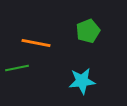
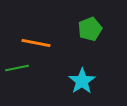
green pentagon: moved 2 px right, 2 px up
cyan star: rotated 28 degrees counterclockwise
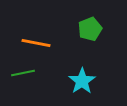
green line: moved 6 px right, 5 px down
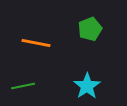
green line: moved 13 px down
cyan star: moved 5 px right, 5 px down
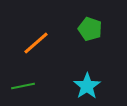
green pentagon: rotated 30 degrees counterclockwise
orange line: rotated 52 degrees counterclockwise
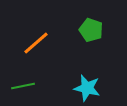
green pentagon: moved 1 px right, 1 px down
cyan star: moved 2 px down; rotated 24 degrees counterclockwise
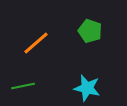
green pentagon: moved 1 px left, 1 px down
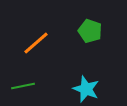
cyan star: moved 1 px left, 1 px down; rotated 8 degrees clockwise
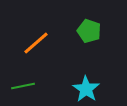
green pentagon: moved 1 px left
cyan star: rotated 12 degrees clockwise
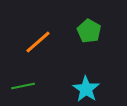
green pentagon: rotated 10 degrees clockwise
orange line: moved 2 px right, 1 px up
